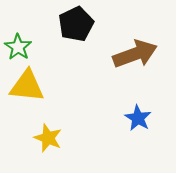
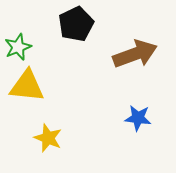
green star: rotated 16 degrees clockwise
blue star: rotated 24 degrees counterclockwise
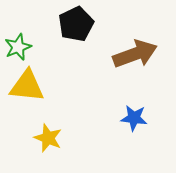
blue star: moved 4 px left
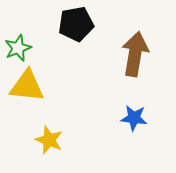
black pentagon: rotated 16 degrees clockwise
green star: moved 1 px down
brown arrow: rotated 60 degrees counterclockwise
yellow star: moved 1 px right, 2 px down
